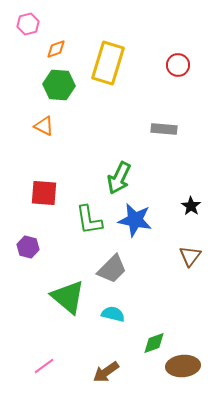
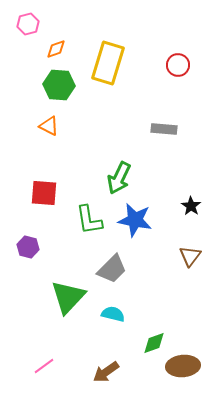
orange triangle: moved 5 px right
green triangle: rotated 33 degrees clockwise
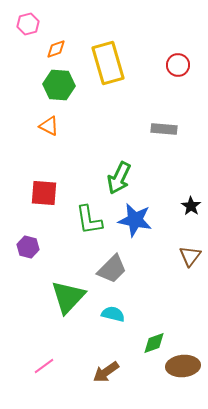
yellow rectangle: rotated 33 degrees counterclockwise
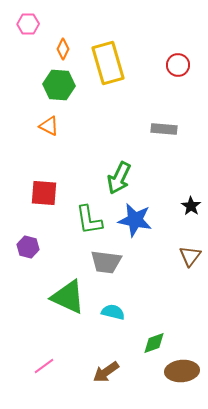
pink hexagon: rotated 15 degrees clockwise
orange diamond: moved 7 px right; rotated 45 degrees counterclockwise
gray trapezoid: moved 6 px left, 7 px up; rotated 52 degrees clockwise
green triangle: rotated 48 degrees counterclockwise
cyan semicircle: moved 2 px up
brown ellipse: moved 1 px left, 5 px down
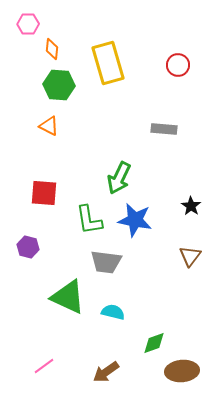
orange diamond: moved 11 px left; rotated 20 degrees counterclockwise
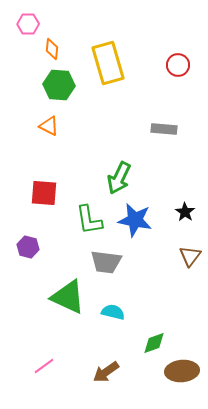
black star: moved 6 px left, 6 px down
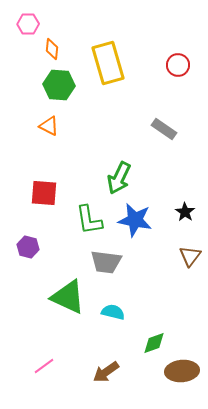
gray rectangle: rotated 30 degrees clockwise
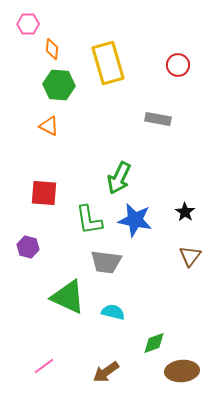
gray rectangle: moved 6 px left, 10 px up; rotated 25 degrees counterclockwise
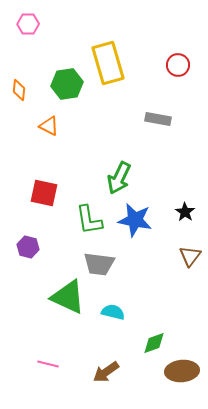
orange diamond: moved 33 px left, 41 px down
green hexagon: moved 8 px right, 1 px up; rotated 12 degrees counterclockwise
red square: rotated 8 degrees clockwise
gray trapezoid: moved 7 px left, 2 px down
pink line: moved 4 px right, 2 px up; rotated 50 degrees clockwise
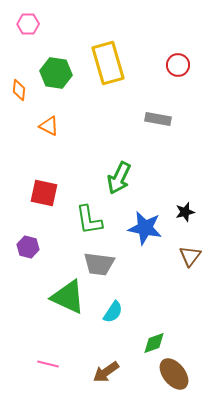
green hexagon: moved 11 px left, 11 px up; rotated 16 degrees clockwise
black star: rotated 24 degrees clockwise
blue star: moved 10 px right, 8 px down
cyan semicircle: rotated 110 degrees clockwise
brown ellipse: moved 8 px left, 3 px down; rotated 56 degrees clockwise
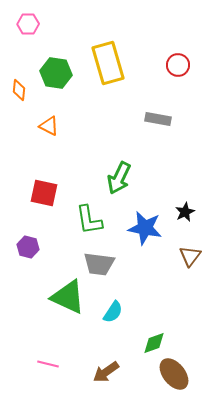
black star: rotated 12 degrees counterclockwise
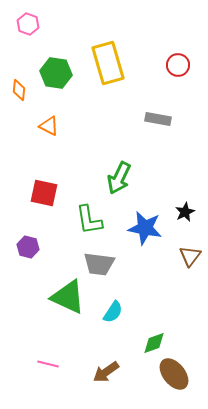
pink hexagon: rotated 20 degrees clockwise
